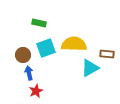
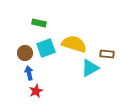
yellow semicircle: rotated 15 degrees clockwise
brown circle: moved 2 px right, 2 px up
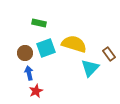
brown rectangle: moved 2 px right; rotated 48 degrees clockwise
cyan triangle: rotated 18 degrees counterclockwise
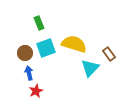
green rectangle: rotated 56 degrees clockwise
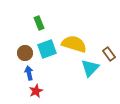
cyan square: moved 1 px right, 1 px down
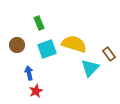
brown circle: moved 8 px left, 8 px up
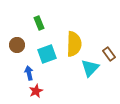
yellow semicircle: rotated 75 degrees clockwise
cyan square: moved 5 px down
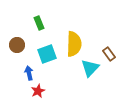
red star: moved 2 px right
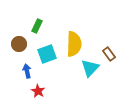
green rectangle: moved 2 px left, 3 px down; rotated 48 degrees clockwise
brown circle: moved 2 px right, 1 px up
blue arrow: moved 2 px left, 2 px up
red star: rotated 16 degrees counterclockwise
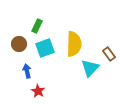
cyan square: moved 2 px left, 6 px up
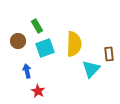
green rectangle: rotated 56 degrees counterclockwise
brown circle: moved 1 px left, 3 px up
brown rectangle: rotated 32 degrees clockwise
cyan triangle: moved 1 px right, 1 px down
